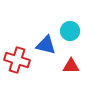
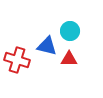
blue triangle: moved 1 px right, 1 px down
red triangle: moved 2 px left, 7 px up
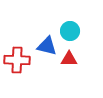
red cross: rotated 15 degrees counterclockwise
